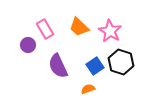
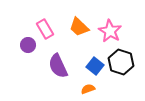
blue square: rotated 18 degrees counterclockwise
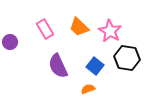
purple circle: moved 18 px left, 3 px up
black hexagon: moved 6 px right, 4 px up; rotated 10 degrees counterclockwise
